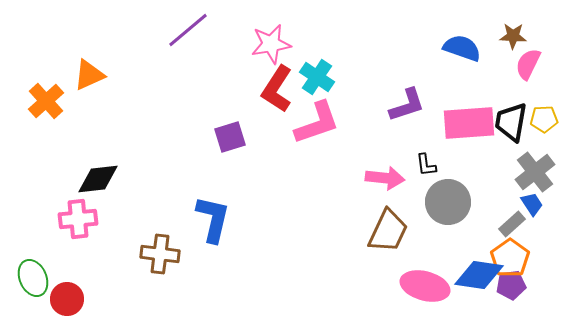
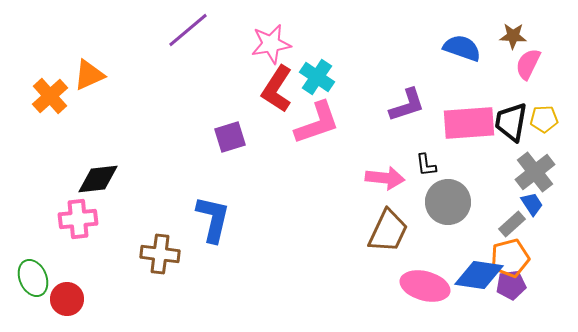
orange cross: moved 4 px right, 5 px up
orange pentagon: rotated 21 degrees clockwise
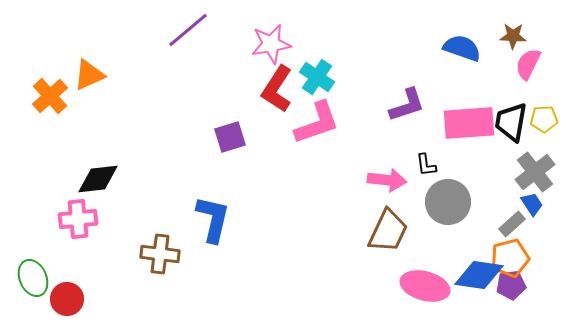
pink arrow: moved 2 px right, 2 px down
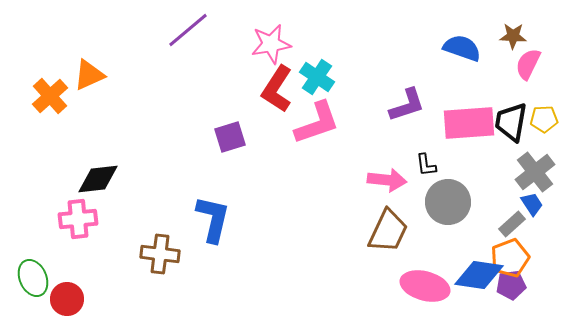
orange pentagon: rotated 6 degrees counterclockwise
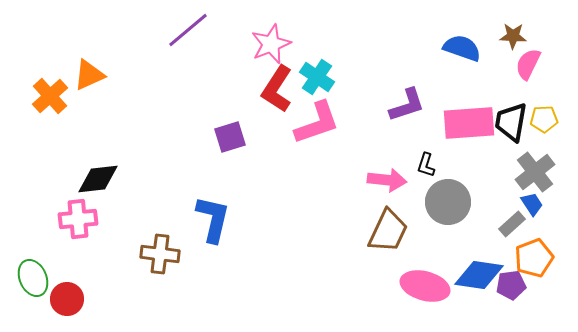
pink star: rotated 12 degrees counterclockwise
black L-shape: rotated 25 degrees clockwise
orange pentagon: moved 24 px right
